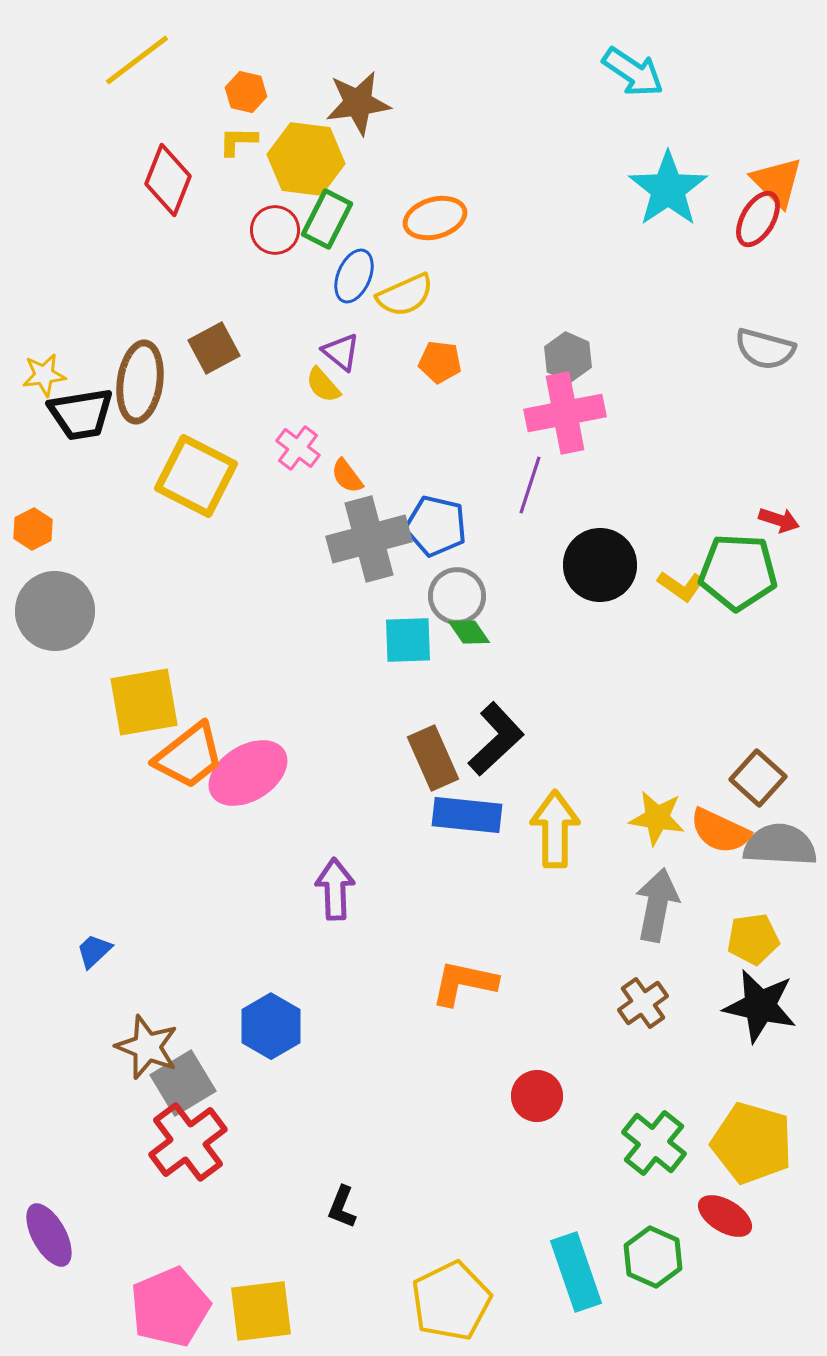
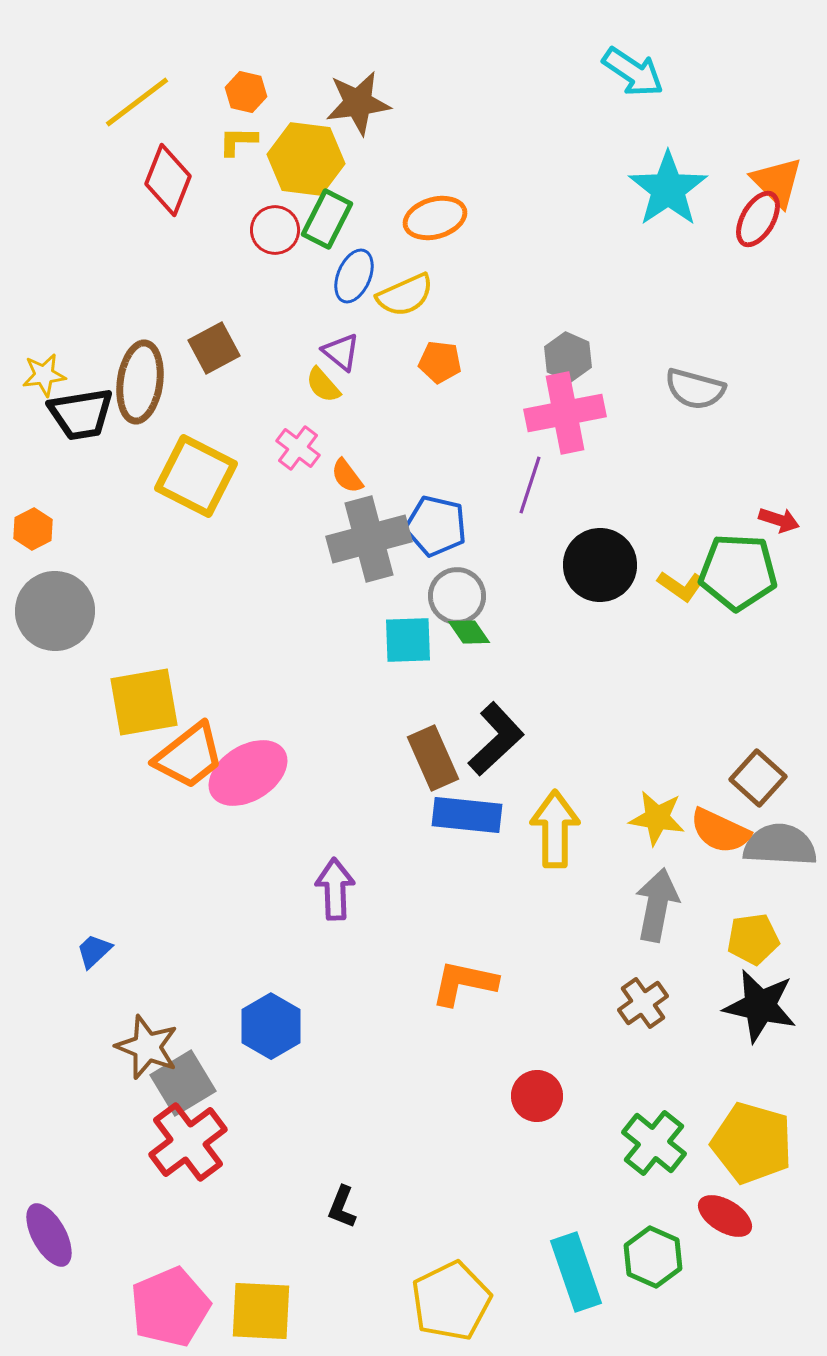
yellow line at (137, 60): moved 42 px down
gray semicircle at (765, 349): moved 70 px left, 40 px down
yellow square at (261, 1311): rotated 10 degrees clockwise
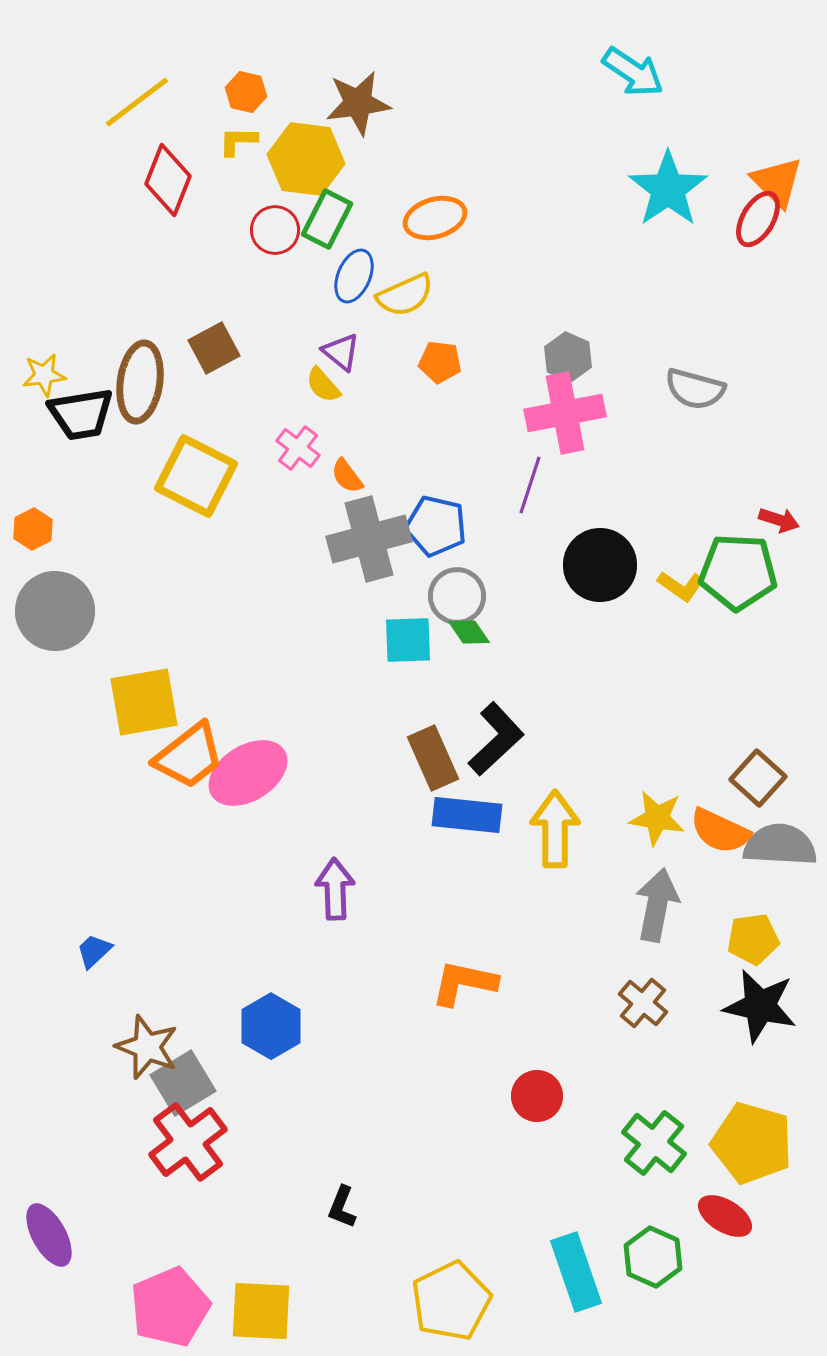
brown cross at (643, 1003): rotated 15 degrees counterclockwise
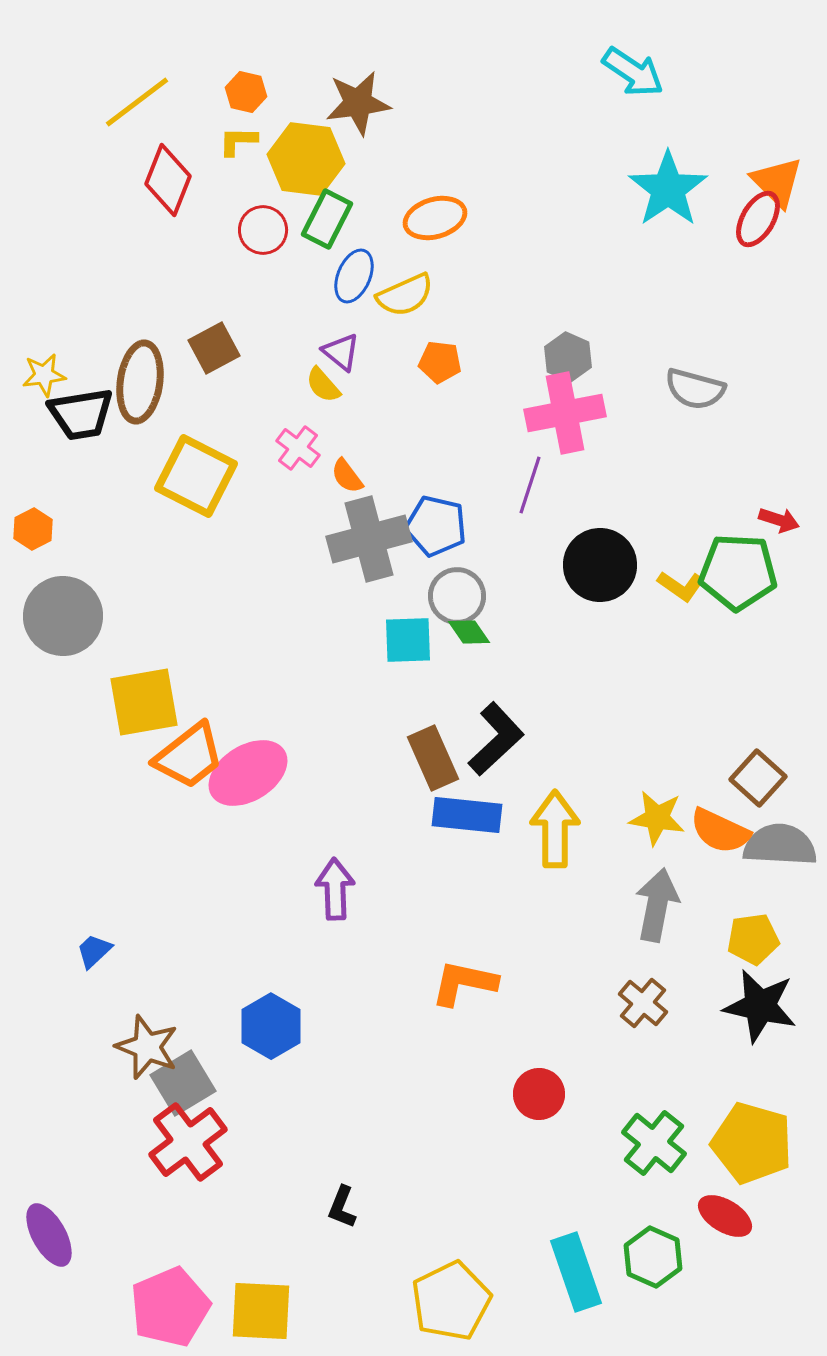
red circle at (275, 230): moved 12 px left
gray circle at (55, 611): moved 8 px right, 5 px down
red circle at (537, 1096): moved 2 px right, 2 px up
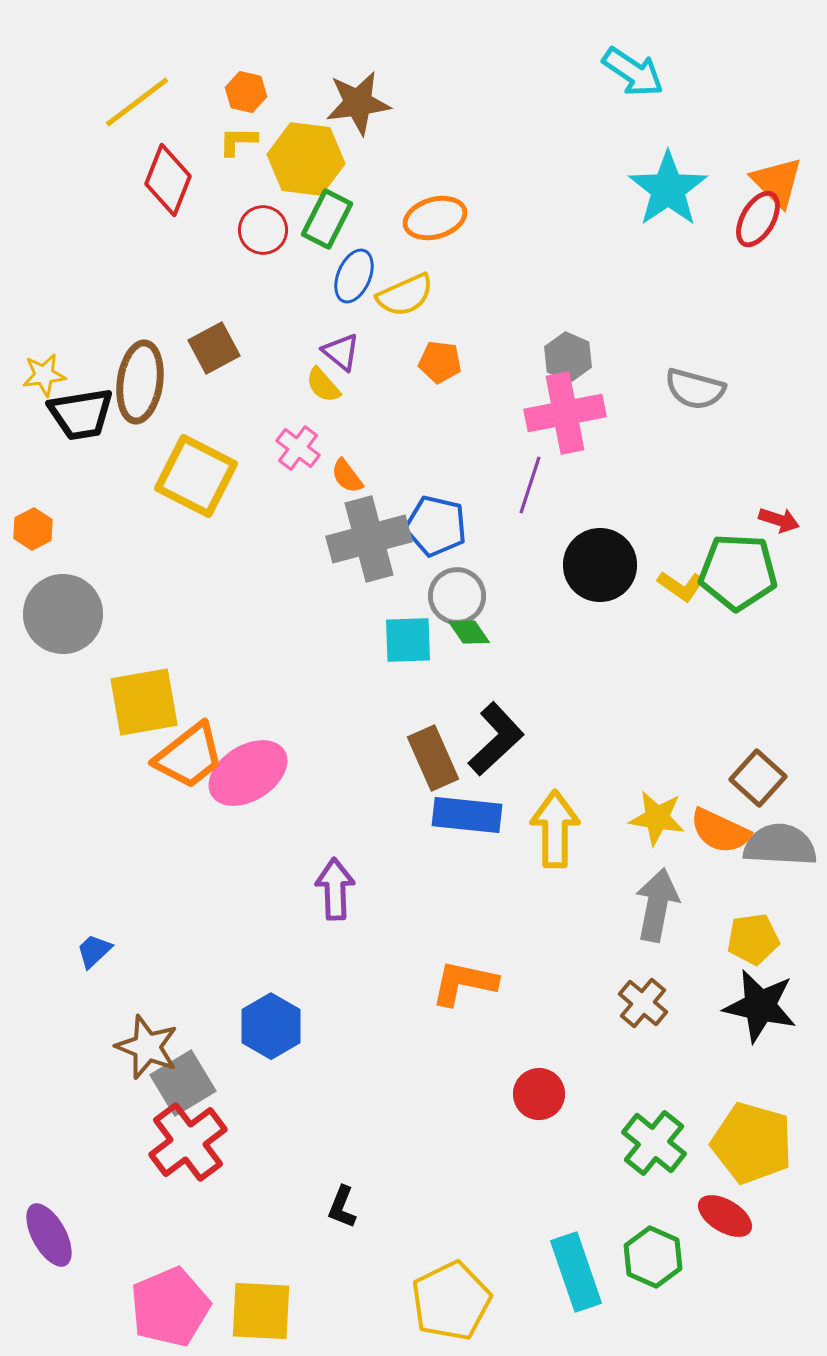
gray circle at (63, 616): moved 2 px up
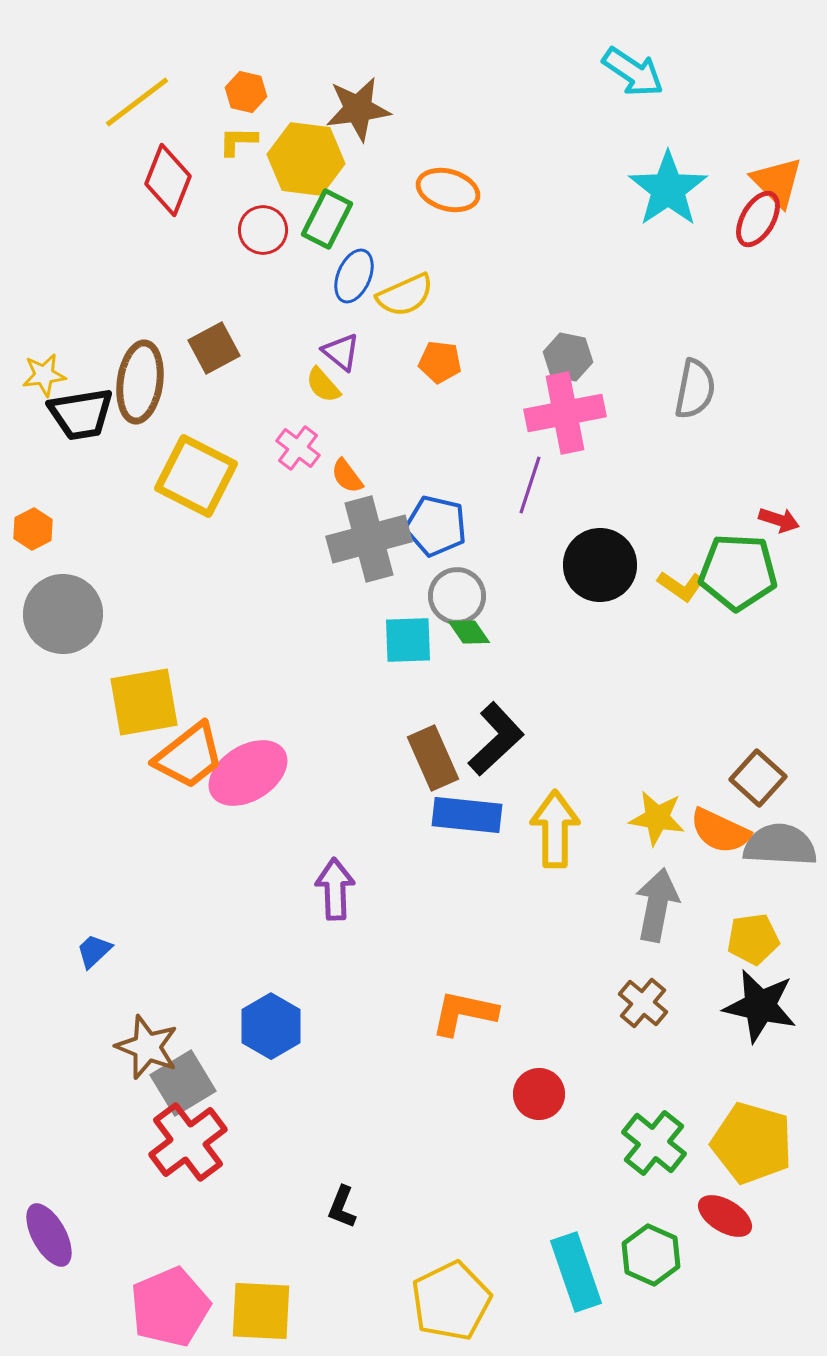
brown star at (358, 103): moved 6 px down
orange ellipse at (435, 218): moved 13 px right, 28 px up; rotated 32 degrees clockwise
gray hexagon at (568, 357): rotated 12 degrees counterclockwise
gray semicircle at (695, 389): rotated 94 degrees counterclockwise
orange L-shape at (464, 983): moved 30 px down
green hexagon at (653, 1257): moved 2 px left, 2 px up
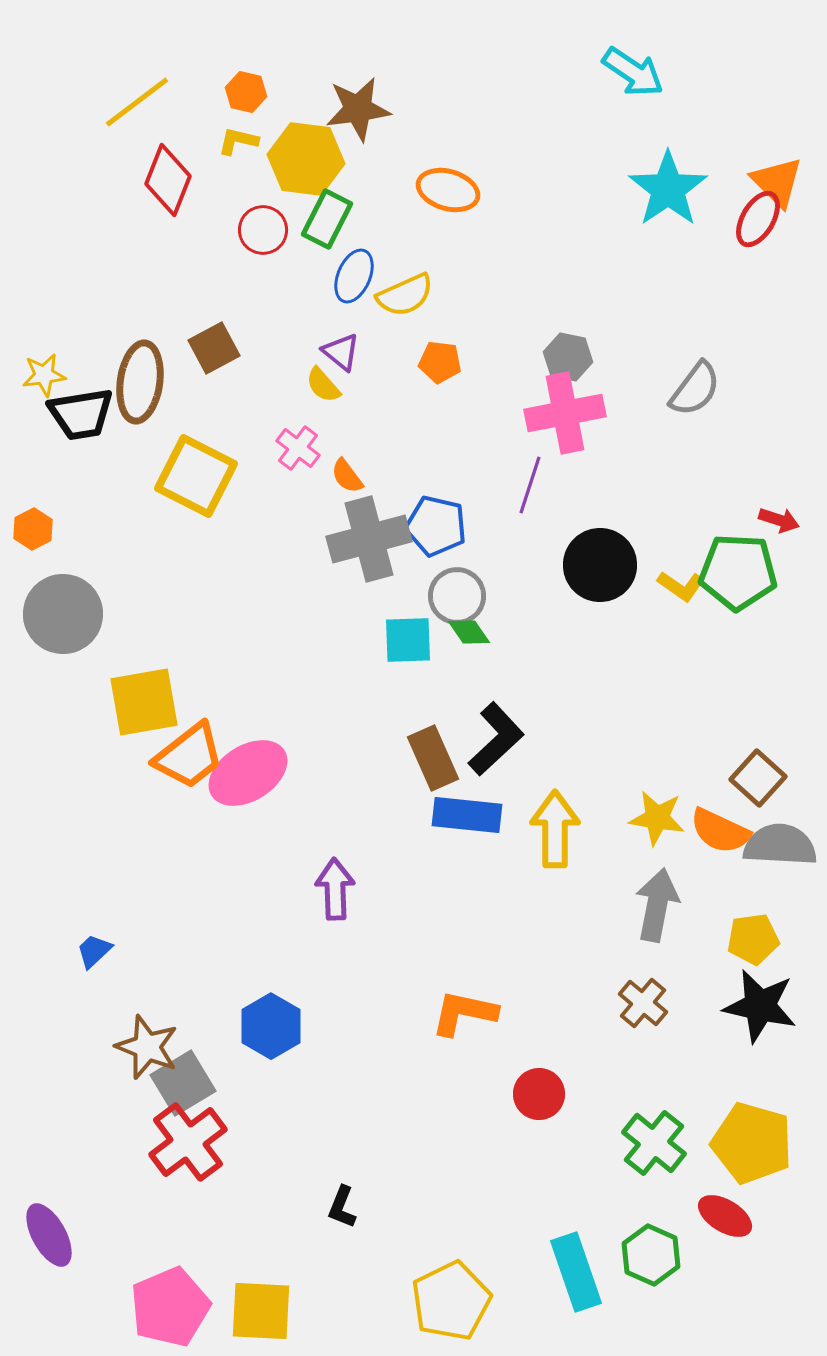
yellow L-shape at (238, 141): rotated 12 degrees clockwise
gray semicircle at (695, 389): rotated 26 degrees clockwise
